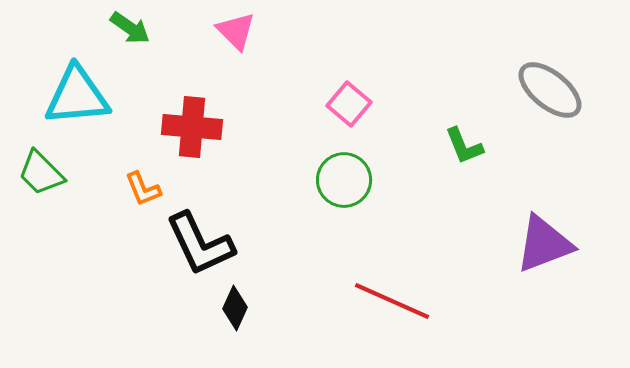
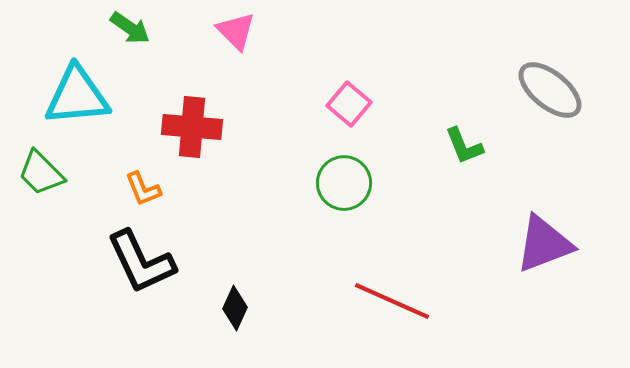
green circle: moved 3 px down
black L-shape: moved 59 px left, 18 px down
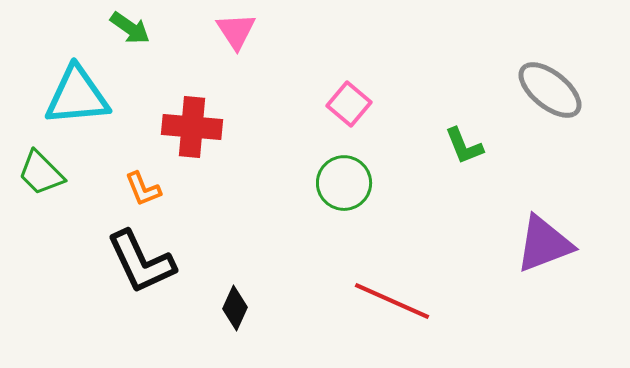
pink triangle: rotated 12 degrees clockwise
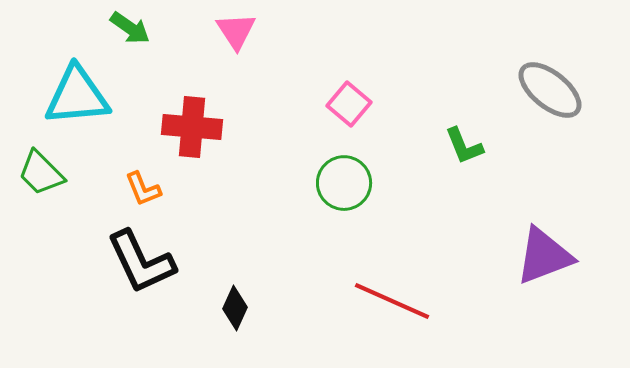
purple triangle: moved 12 px down
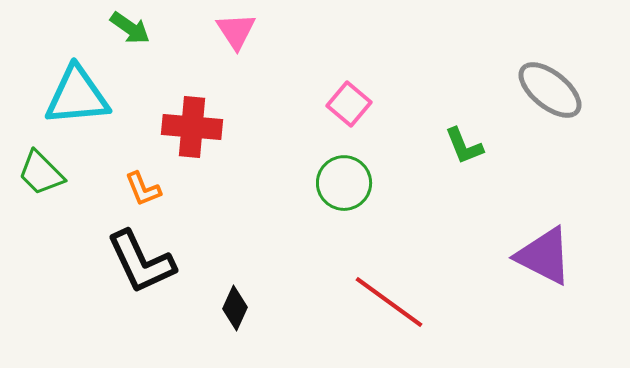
purple triangle: rotated 48 degrees clockwise
red line: moved 3 px left, 1 px down; rotated 12 degrees clockwise
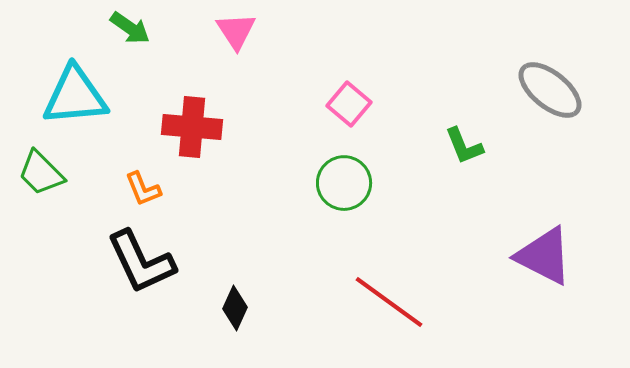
cyan triangle: moved 2 px left
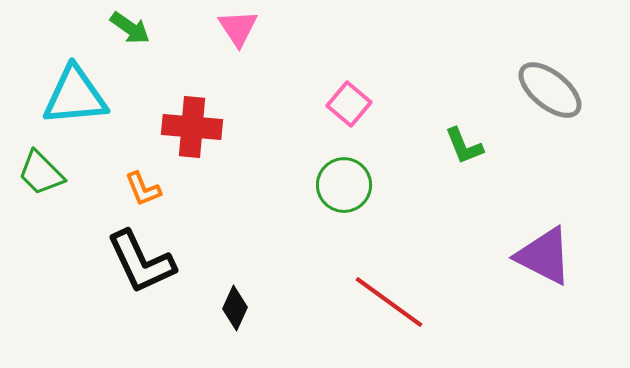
pink triangle: moved 2 px right, 3 px up
green circle: moved 2 px down
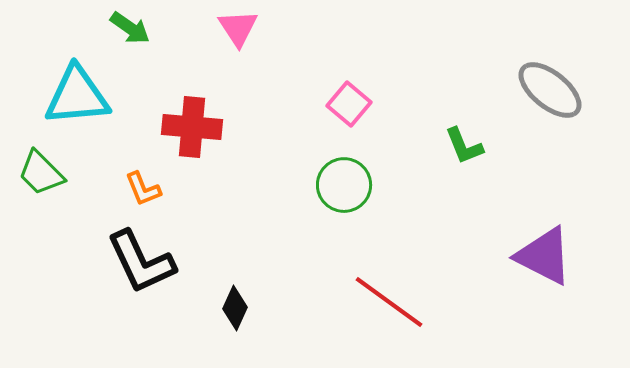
cyan triangle: moved 2 px right
